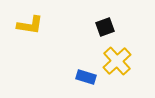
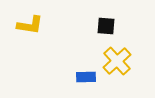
black square: moved 1 px right, 1 px up; rotated 24 degrees clockwise
blue rectangle: rotated 18 degrees counterclockwise
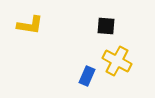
yellow cross: rotated 20 degrees counterclockwise
blue rectangle: moved 1 px right, 1 px up; rotated 66 degrees counterclockwise
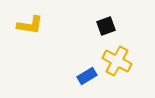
black square: rotated 24 degrees counterclockwise
blue rectangle: rotated 36 degrees clockwise
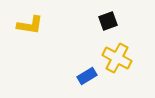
black square: moved 2 px right, 5 px up
yellow cross: moved 3 px up
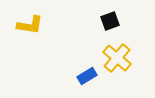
black square: moved 2 px right
yellow cross: rotated 12 degrees clockwise
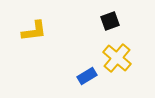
yellow L-shape: moved 4 px right, 6 px down; rotated 16 degrees counterclockwise
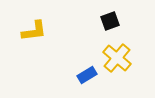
blue rectangle: moved 1 px up
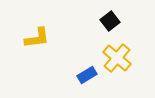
black square: rotated 18 degrees counterclockwise
yellow L-shape: moved 3 px right, 7 px down
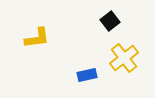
yellow cross: moved 7 px right; rotated 12 degrees clockwise
blue rectangle: rotated 18 degrees clockwise
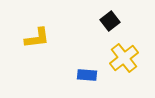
blue rectangle: rotated 18 degrees clockwise
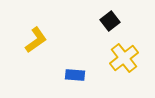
yellow L-shape: moved 1 px left, 2 px down; rotated 28 degrees counterclockwise
blue rectangle: moved 12 px left
